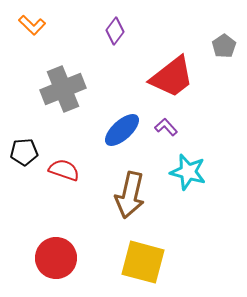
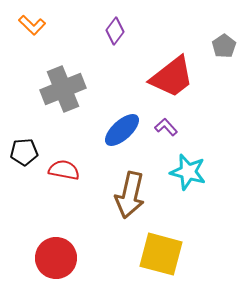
red semicircle: rotated 8 degrees counterclockwise
yellow square: moved 18 px right, 8 px up
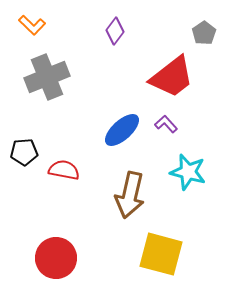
gray pentagon: moved 20 px left, 13 px up
gray cross: moved 16 px left, 12 px up
purple L-shape: moved 3 px up
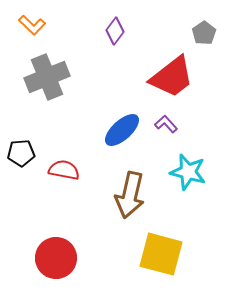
black pentagon: moved 3 px left, 1 px down
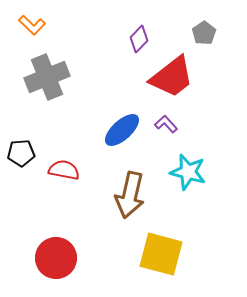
purple diamond: moved 24 px right, 8 px down; rotated 8 degrees clockwise
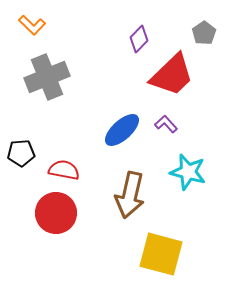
red trapezoid: moved 2 px up; rotated 6 degrees counterclockwise
red circle: moved 45 px up
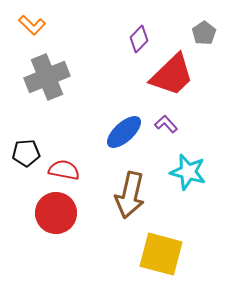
blue ellipse: moved 2 px right, 2 px down
black pentagon: moved 5 px right
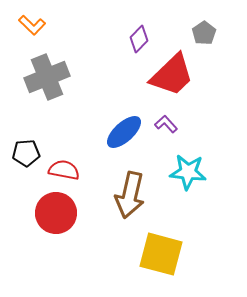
cyan star: rotated 9 degrees counterclockwise
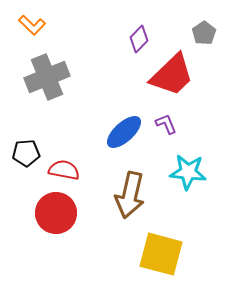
purple L-shape: rotated 20 degrees clockwise
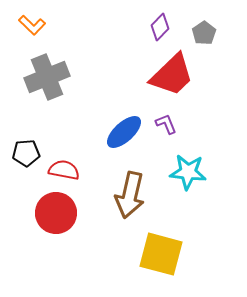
purple diamond: moved 21 px right, 12 px up
